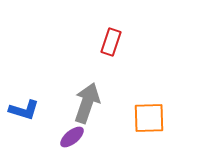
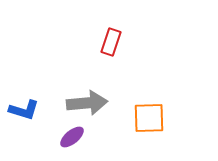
gray arrow: rotated 66 degrees clockwise
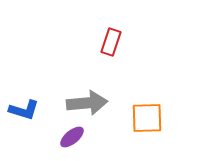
orange square: moved 2 px left
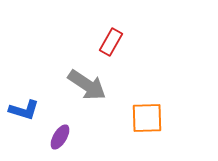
red rectangle: rotated 12 degrees clockwise
gray arrow: moved 18 px up; rotated 39 degrees clockwise
purple ellipse: moved 12 px left; rotated 20 degrees counterclockwise
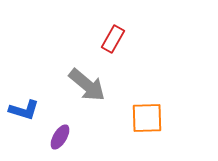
red rectangle: moved 2 px right, 3 px up
gray arrow: rotated 6 degrees clockwise
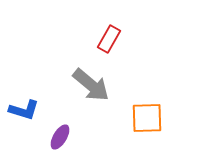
red rectangle: moved 4 px left
gray arrow: moved 4 px right
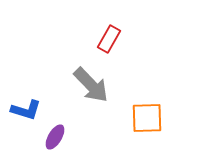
gray arrow: rotated 6 degrees clockwise
blue L-shape: moved 2 px right
purple ellipse: moved 5 px left
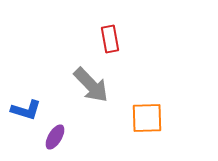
red rectangle: moved 1 px right; rotated 40 degrees counterclockwise
